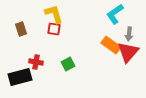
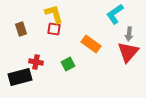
orange rectangle: moved 20 px left, 1 px up
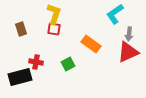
yellow L-shape: rotated 35 degrees clockwise
red triangle: rotated 25 degrees clockwise
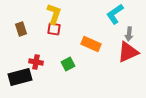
orange rectangle: rotated 12 degrees counterclockwise
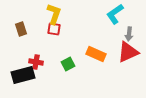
orange rectangle: moved 5 px right, 10 px down
black rectangle: moved 3 px right, 2 px up
